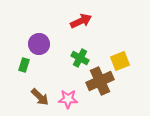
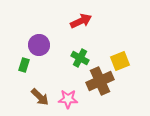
purple circle: moved 1 px down
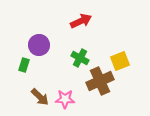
pink star: moved 3 px left
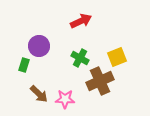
purple circle: moved 1 px down
yellow square: moved 3 px left, 4 px up
brown arrow: moved 1 px left, 3 px up
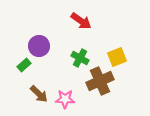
red arrow: rotated 60 degrees clockwise
green rectangle: rotated 32 degrees clockwise
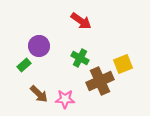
yellow square: moved 6 px right, 7 px down
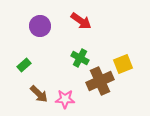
purple circle: moved 1 px right, 20 px up
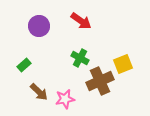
purple circle: moved 1 px left
brown arrow: moved 2 px up
pink star: rotated 12 degrees counterclockwise
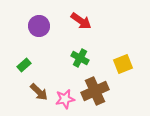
brown cross: moved 5 px left, 10 px down
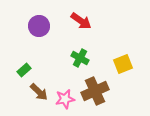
green rectangle: moved 5 px down
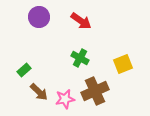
purple circle: moved 9 px up
